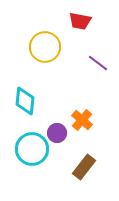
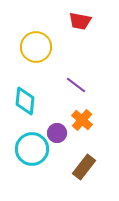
yellow circle: moved 9 px left
purple line: moved 22 px left, 22 px down
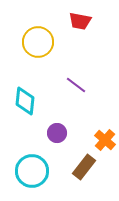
yellow circle: moved 2 px right, 5 px up
orange cross: moved 23 px right, 20 px down
cyan circle: moved 22 px down
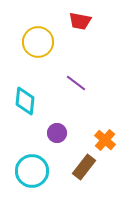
purple line: moved 2 px up
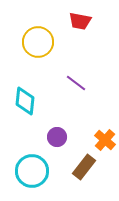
purple circle: moved 4 px down
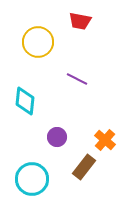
purple line: moved 1 px right, 4 px up; rotated 10 degrees counterclockwise
cyan circle: moved 8 px down
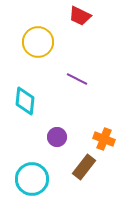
red trapezoid: moved 5 px up; rotated 15 degrees clockwise
orange cross: moved 1 px left, 1 px up; rotated 20 degrees counterclockwise
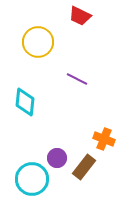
cyan diamond: moved 1 px down
purple circle: moved 21 px down
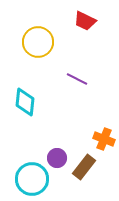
red trapezoid: moved 5 px right, 5 px down
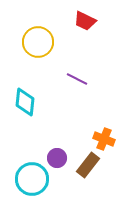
brown rectangle: moved 4 px right, 2 px up
